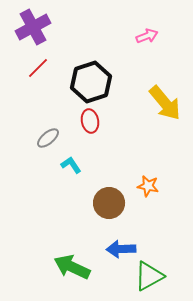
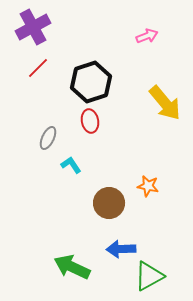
gray ellipse: rotated 25 degrees counterclockwise
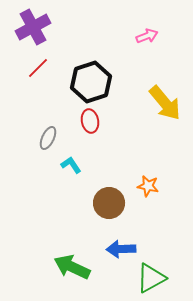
green triangle: moved 2 px right, 2 px down
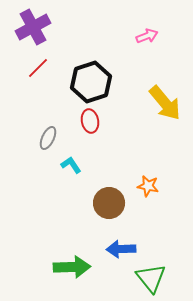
green arrow: rotated 153 degrees clockwise
green triangle: rotated 40 degrees counterclockwise
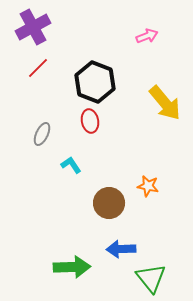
black hexagon: moved 4 px right; rotated 21 degrees counterclockwise
gray ellipse: moved 6 px left, 4 px up
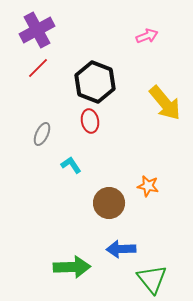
purple cross: moved 4 px right, 3 px down
green triangle: moved 1 px right, 1 px down
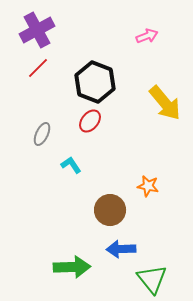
red ellipse: rotated 50 degrees clockwise
brown circle: moved 1 px right, 7 px down
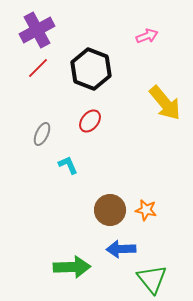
black hexagon: moved 4 px left, 13 px up
cyan L-shape: moved 3 px left; rotated 10 degrees clockwise
orange star: moved 2 px left, 24 px down
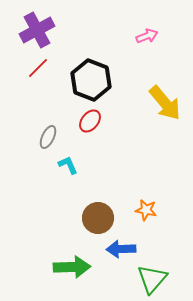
black hexagon: moved 11 px down
gray ellipse: moved 6 px right, 3 px down
brown circle: moved 12 px left, 8 px down
green triangle: rotated 20 degrees clockwise
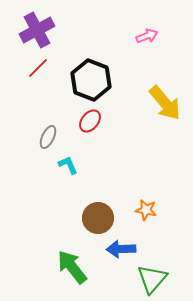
green arrow: rotated 126 degrees counterclockwise
